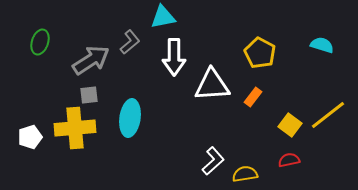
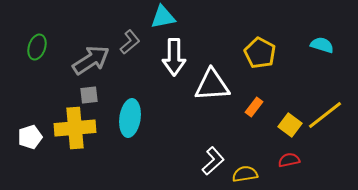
green ellipse: moved 3 px left, 5 px down
orange rectangle: moved 1 px right, 10 px down
yellow line: moved 3 px left
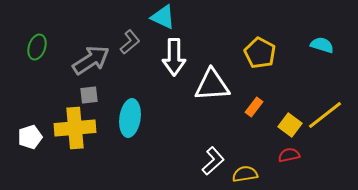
cyan triangle: rotated 36 degrees clockwise
red semicircle: moved 5 px up
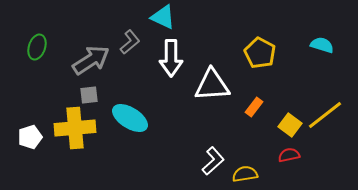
white arrow: moved 3 px left, 1 px down
cyan ellipse: rotated 66 degrees counterclockwise
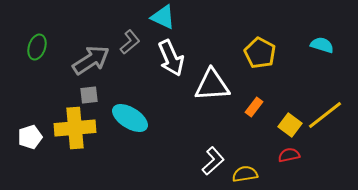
white arrow: rotated 24 degrees counterclockwise
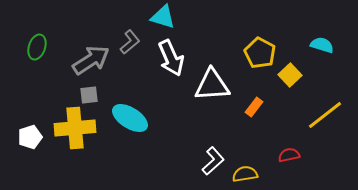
cyan triangle: rotated 8 degrees counterclockwise
yellow square: moved 50 px up; rotated 10 degrees clockwise
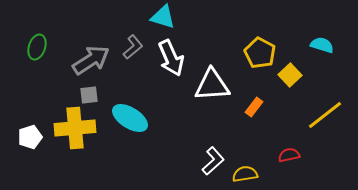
gray L-shape: moved 3 px right, 5 px down
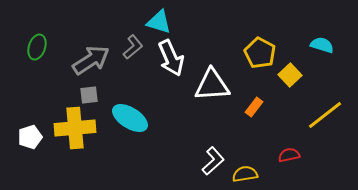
cyan triangle: moved 4 px left, 5 px down
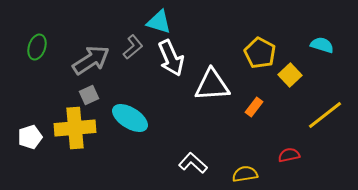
gray square: rotated 18 degrees counterclockwise
white L-shape: moved 20 px left, 2 px down; rotated 96 degrees counterclockwise
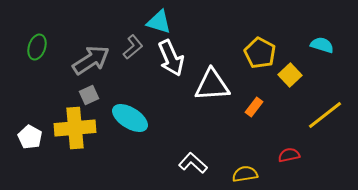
white pentagon: rotated 25 degrees counterclockwise
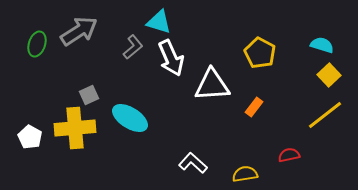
green ellipse: moved 3 px up
gray arrow: moved 12 px left, 29 px up
yellow square: moved 39 px right
